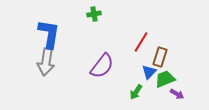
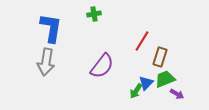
blue L-shape: moved 2 px right, 6 px up
red line: moved 1 px right, 1 px up
blue triangle: moved 3 px left, 11 px down
green arrow: moved 1 px up
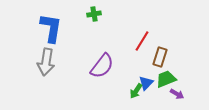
green trapezoid: moved 1 px right
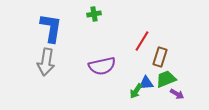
purple semicircle: rotated 40 degrees clockwise
blue triangle: rotated 42 degrees clockwise
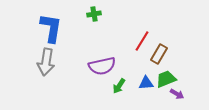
brown rectangle: moved 1 px left, 3 px up; rotated 12 degrees clockwise
green arrow: moved 17 px left, 5 px up
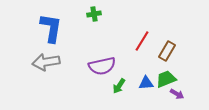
brown rectangle: moved 8 px right, 3 px up
gray arrow: rotated 72 degrees clockwise
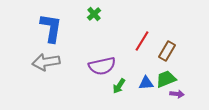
green cross: rotated 32 degrees counterclockwise
purple arrow: rotated 24 degrees counterclockwise
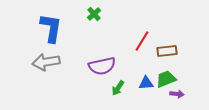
brown rectangle: rotated 54 degrees clockwise
green arrow: moved 1 px left, 2 px down
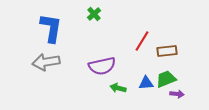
green arrow: rotated 70 degrees clockwise
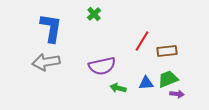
green trapezoid: moved 2 px right
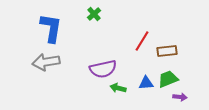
purple semicircle: moved 1 px right, 3 px down
purple arrow: moved 3 px right, 3 px down
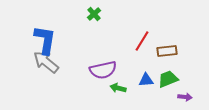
blue L-shape: moved 6 px left, 12 px down
gray arrow: rotated 48 degrees clockwise
purple semicircle: moved 1 px down
blue triangle: moved 3 px up
purple arrow: moved 5 px right
